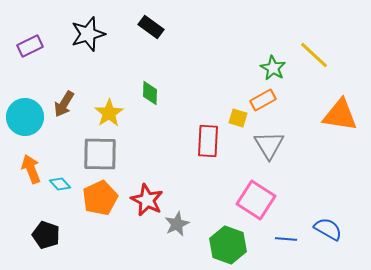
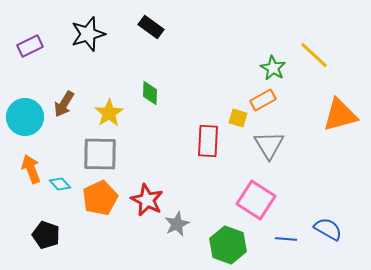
orange triangle: rotated 24 degrees counterclockwise
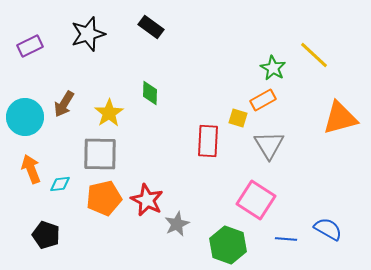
orange triangle: moved 3 px down
cyan diamond: rotated 55 degrees counterclockwise
orange pentagon: moved 4 px right; rotated 12 degrees clockwise
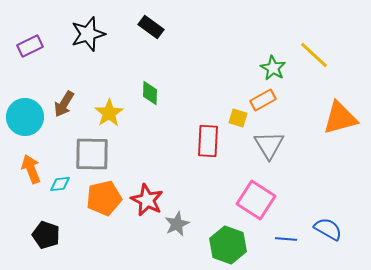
gray square: moved 8 px left
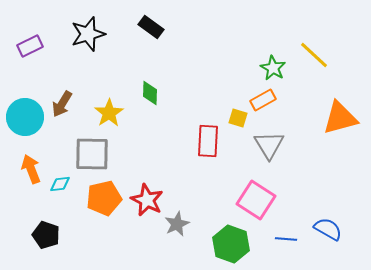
brown arrow: moved 2 px left
green hexagon: moved 3 px right, 1 px up
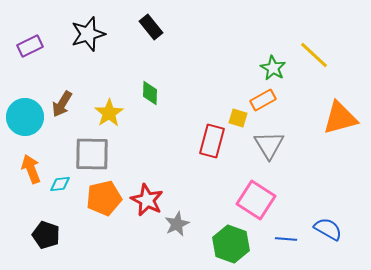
black rectangle: rotated 15 degrees clockwise
red rectangle: moved 4 px right; rotated 12 degrees clockwise
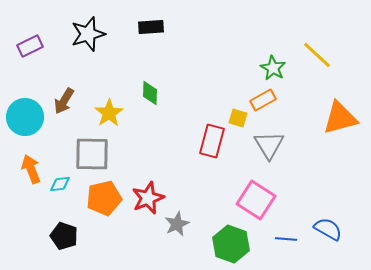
black rectangle: rotated 55 degrees counterclockwise
yellow line: moved 3 px right
brown arrow: moved 2 px right, 3 px up
red star: moved 1 px right, 2 px up; rotated 24 degrees clockwise
black pentagon: moved 18 px right, 1 px down
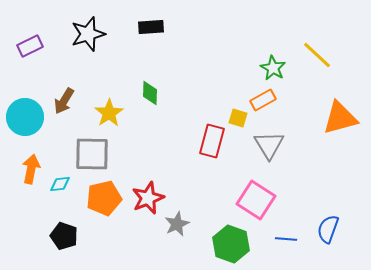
orange arrow: rotated 32 degrees clockwise
blue semicircle: rotated 100 degrees counterclockwise
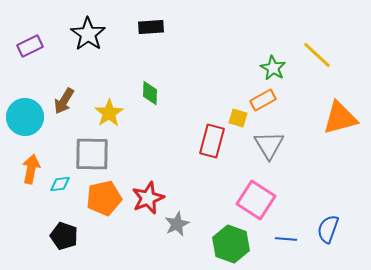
black star: rotated 20 degrees counterclockwise
